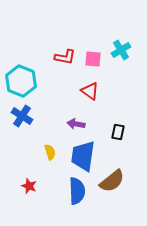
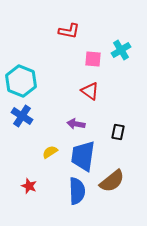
red L-shape: moved 4 px right, 26 px up
yellow semicircle: rotated 105 degrees counterclockwise
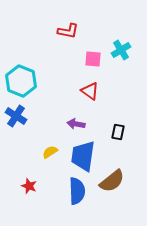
red L-shape: moved 1 px left
blue cross: moved 6 px left
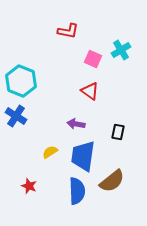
pink square: rotated 18 degrees clockwise
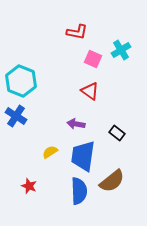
red L-shape: moved 9 px right, 1 px down
black rectangle: moved 1 px left, 1 px down; rotated 63 degrees counterclockwise
blue semicircle: moved 2 px right
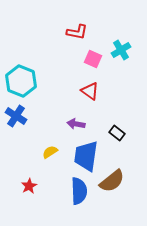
blue trapezoid: moved 3 px right
red star: rotated 21 degrees clockwise
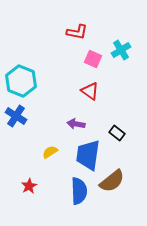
blue trapezoid: moved 2 px right, 1 px up
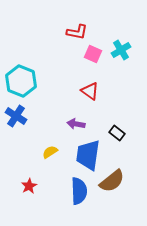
pink square: moved 5 px up
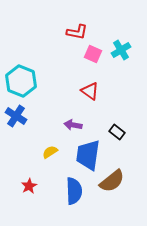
purple arrow: moved 3 px left, 1 px down
black rectangle: moved 1 px up
blue semicircle: moved 5 px left
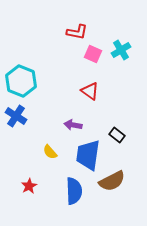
black rectangle: moved 3 px down
yellow semicircle: rotated 98 degrees counterclockwise
brown semicircle: rotated 12 degrees clockwise
